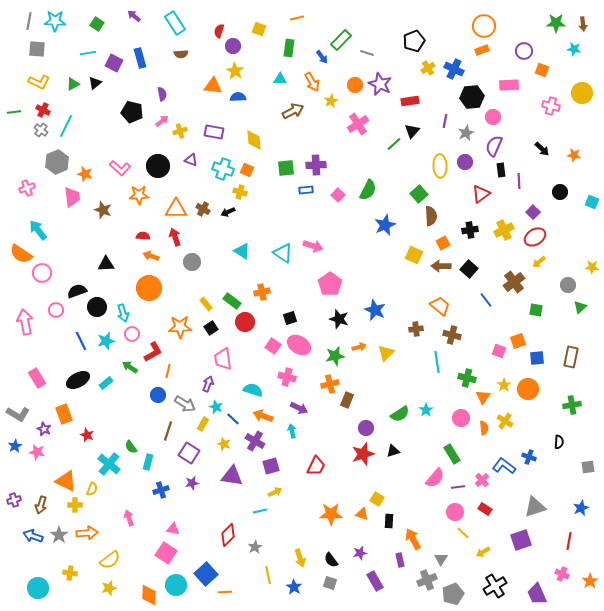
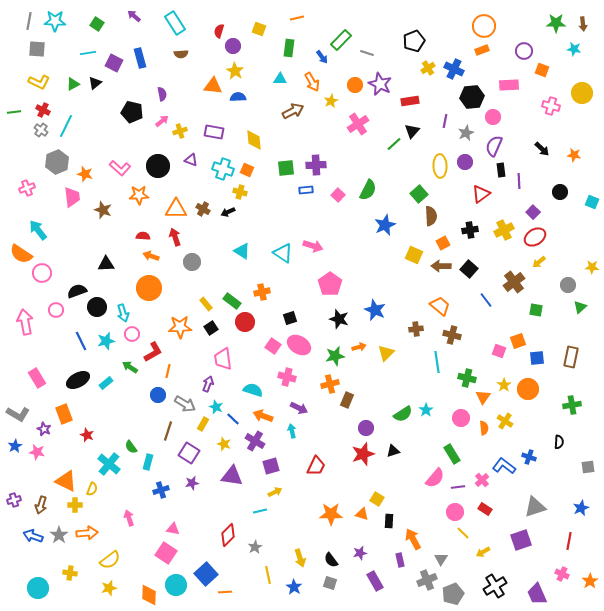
green semicircle at (400, 414): moved 3 px right
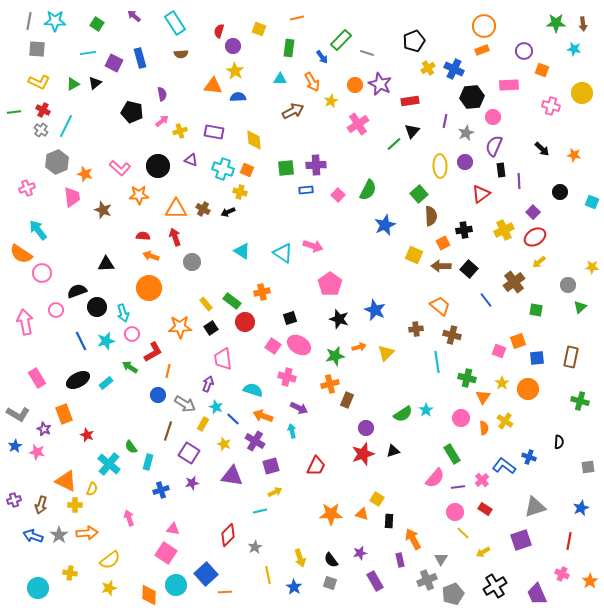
black cross at (470, 230): moved 6 px left
yellow star at (504, 385): moved 2 px left, 2 px up
green cross at (572, 405): moved 8 px right, 4 px up; rotated 24 degrees clockwise
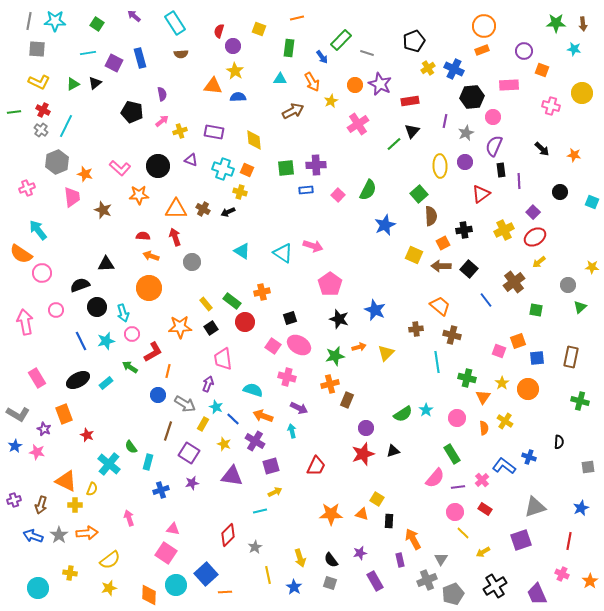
black semicircle at (77, 291): moved 3 px right, 6 px up
pink circle at (461, 418): moved 4 px left
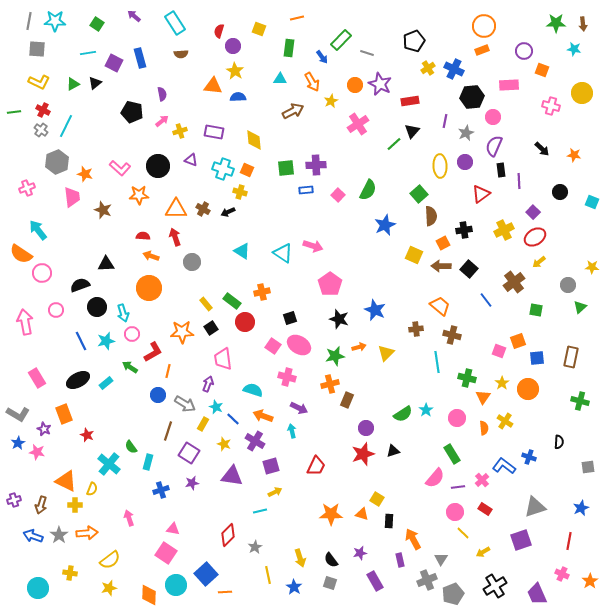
orange star at (180, 327): moved 2 px right, 5 px down
blue star at (15, 446): moved 3 px right, 3 px up
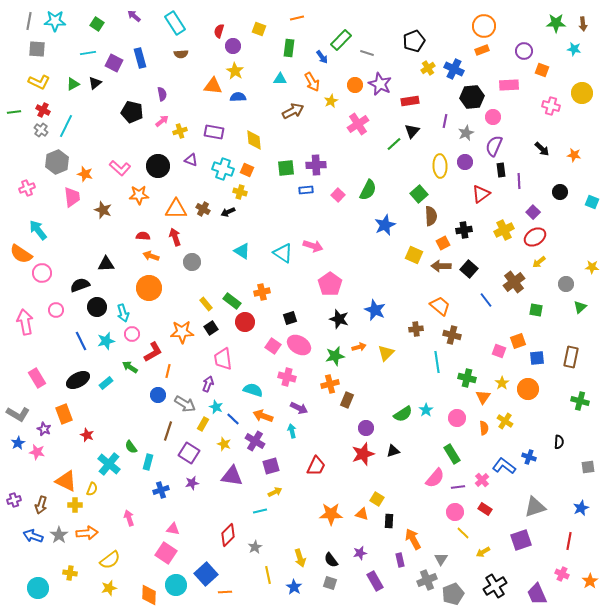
gray circle at (568, 285): moved 2 px left, 1 px up
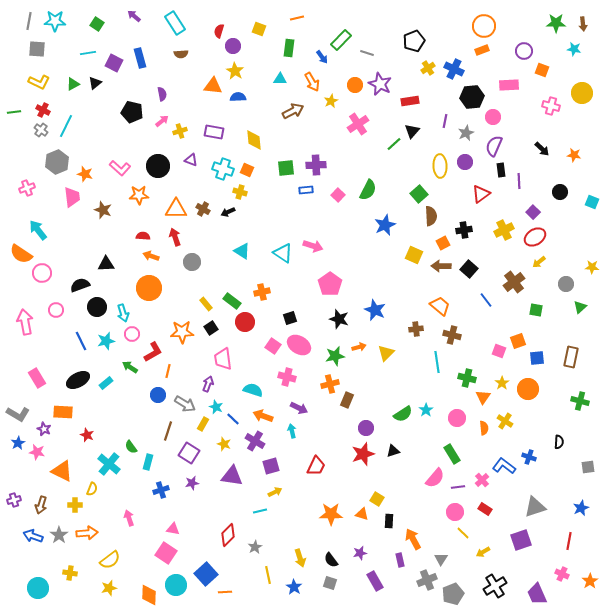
orange rectangle at (64, 414): moved 1 px left, 2 px up; rotated 66 degrees counterclockwise
orange triangle at (66, 481): moved 4 px left, 10 px up
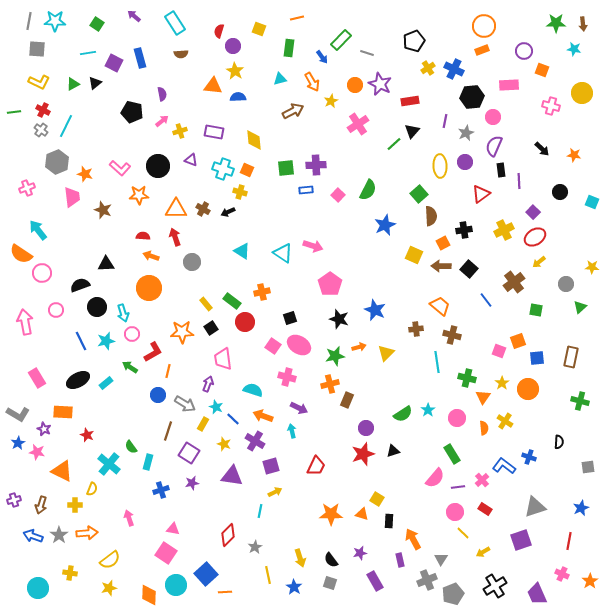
cyan triangle at (280, 79): rotated 16 degrees counterclockwise
cyan star at (426, 410): moved 2 px right
cyan line at (260, 511): rotated 64 degrees counterclockwise
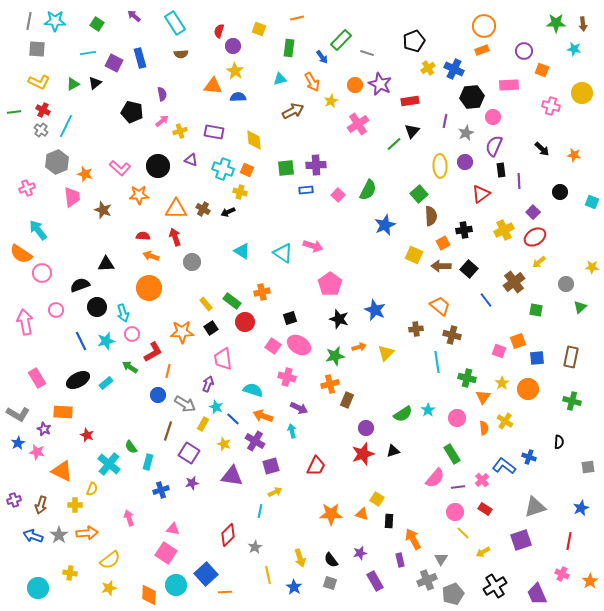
green cross at (580, 401): moved 8 px left
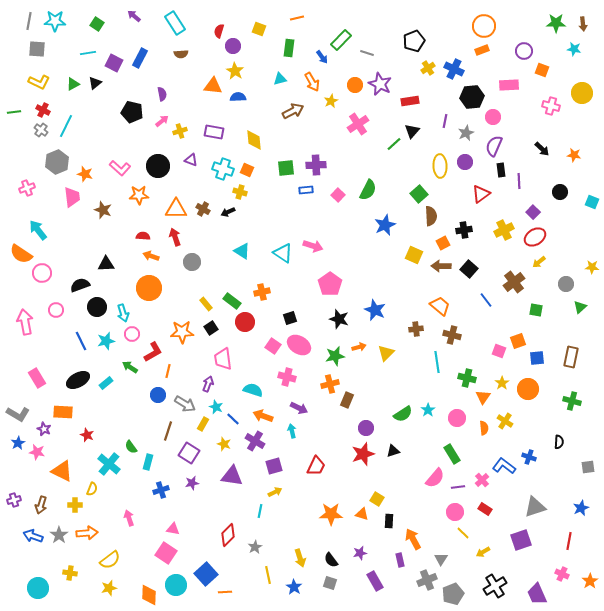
blue rectangle at (140, 58): rotated 42 degrees clockwise
purple square at (271, 466): moved 3 px right
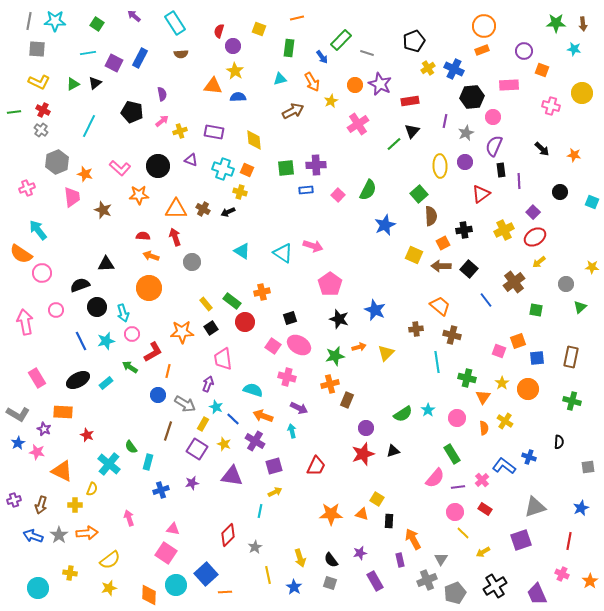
cyan line at (66, 126): moved 23 px right
purple square at (189, 453): moved 8 px right, 4 px up
gray pentagon at (453, 594): moved 2 px right, 1 px up
